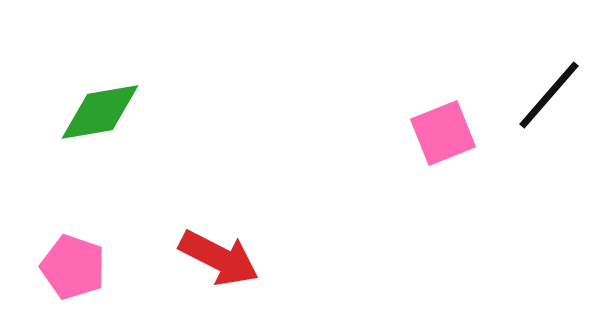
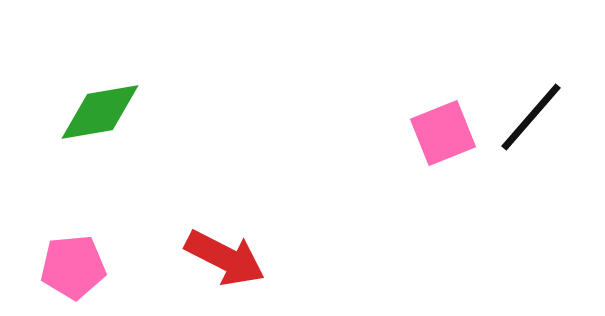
black line: moved 18 px left, 22 px down
red arrow: moved 6 px right
pink pentagon: rotated 24 degrees counterclockwise
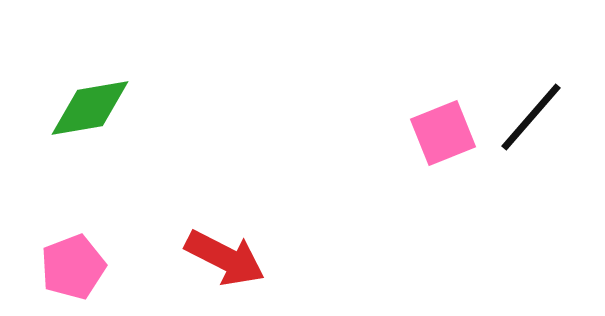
green diamond: moved 10 px left, 4 px up
pink pentagon: rotated 16 degrees counterclockwise
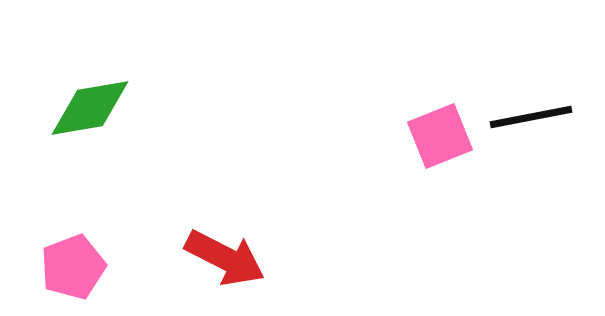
black line: rotated 38 degrees clockwise
pink square: moved 3 px left, 3 px down
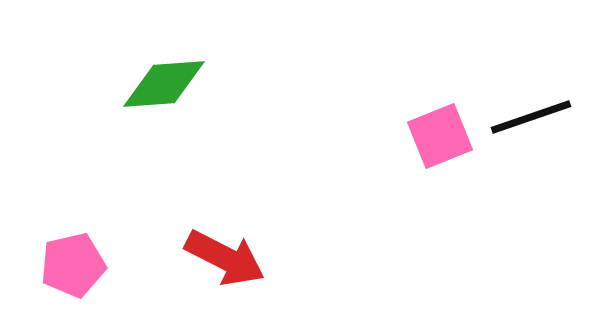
green diamond: moved 74 px right, 24 px up; rotated 6 degrees clockwise
black line: rotated 8 degrees counterclockwise
pink pentagon: moved 2 px up; rotated 8 degrees clockwise
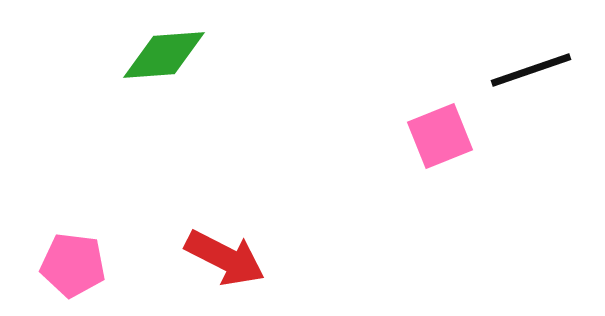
green diamond: moved 29 px up
black line: moved 47 px up
pink pentagon: rotated 20 degrees clockwise
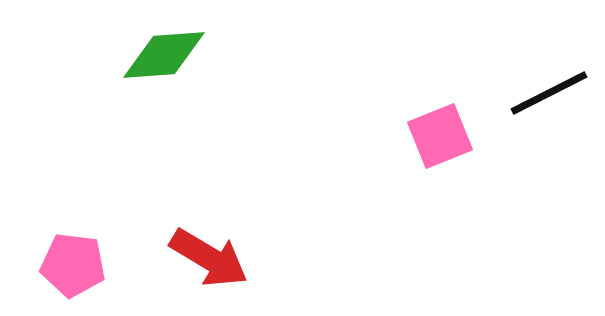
black line: moved 18 px right, 23 px down; rotated 8 degrees counterclockwise
red arrow: moved 16 px left; rotated 4 degrees clockwise
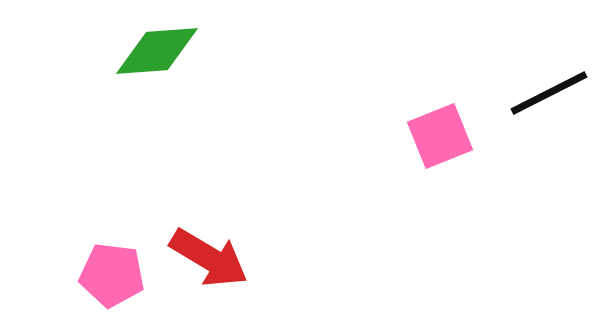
green diamond: moved 7 px left, 4 px up
pink pentagon: moved 39 px right, 10 px down
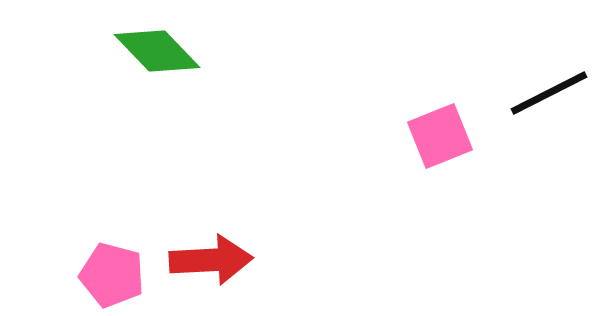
green diamond: rotated 50 degrees clockwise
red arrow: moved 2 px right, 2 px down; rotated 34 degrees counterclockwise
pink pentagon: rotated 8 degrees clockwise
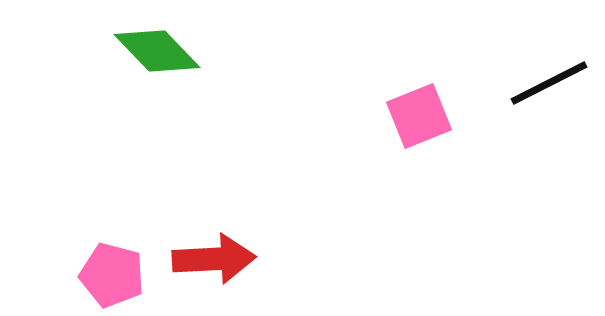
black line: moved 10 px up
pink square: moved 21 px left, 20 px up
red arrow: moved 3 px right, 1 px up
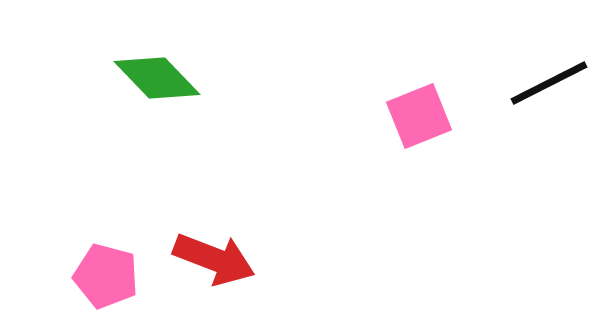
green diamond: moved 27 px down
red arrow: rotated 24 degrees clockwise
pink pentagon: moved 6 px left, 1 px down
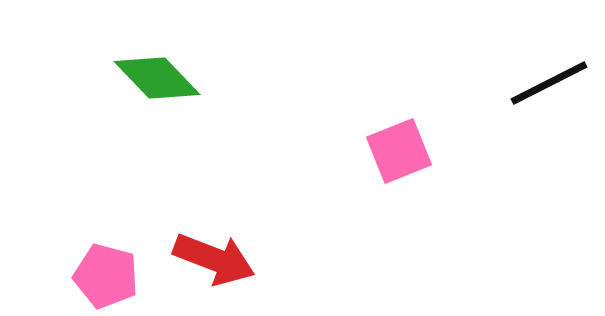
pink square: moved 20 px left, 35 px down
